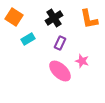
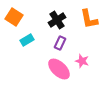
black cross: moved 3 px right, 2 px down
cyan rectangle: moved 1 px left, 1 px down
pink ellipse: moved 1 px left, 2 px up
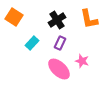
cyan rectangle: moved 5 px right, 3 px down; rotated 16 degrees counterclockwise
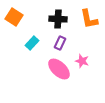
black cross: moved 1 px right, 1 px up; rotated 36 degrees clockwise
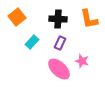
orange square: moved 3 px right; rotated 18 degrees clockwise
cyan rectangle: moved 1 px up
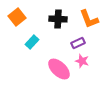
orange L-shape: rotated 10 degrees counterclockwise
purple rectangle: moved 18 px right; rotated 40 degrees clockwise
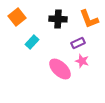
pink ellipse: moved 1 px right
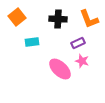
cyan rectangle: rotated 40 degrees clockwise
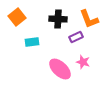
purple rectangle: moved 2 px left, 6 px up
pink star: moved 1 px right, 1 px down
